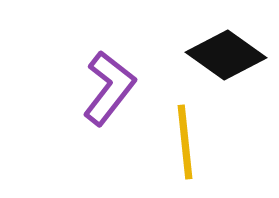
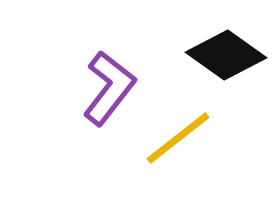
yellow line: moved 7 px left, 4 px up; rotated 58 degrees clockwise
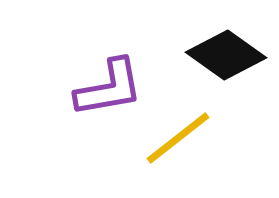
purple L-shape: rotated 42 degrees clockwise
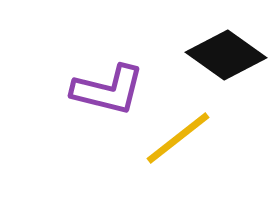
purple L-shape: moved 1 px left, 2 px down; rotated 24 degrees clockwise
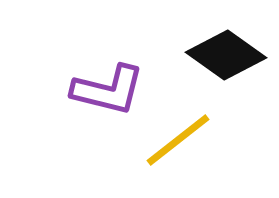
yellow line: moved 2 px down
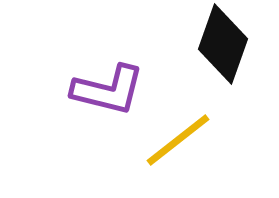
black diamond: moved 3 px left, 11 px up; rotated 74 degrees clockwise
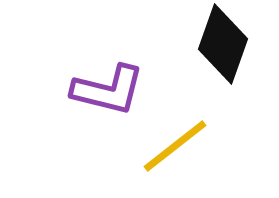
yellow line: moved 3 px left, 6 px down
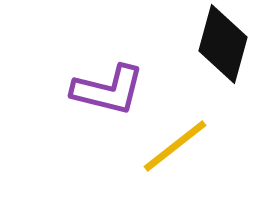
black diamond: rotated 4 degrees counterclockwise
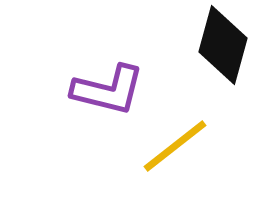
black diamond: moved 1 px down
